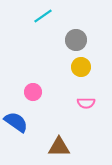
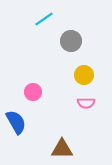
cyan line: moved 1 px right, 3 px down
gray circle: moved 5 px left, 1 px down
yellow circle: moved 3 px right, 8 px down
blue semicircle: rotated 25 degrees clockwise
brown triangle: moved 3 px right, 2 px down
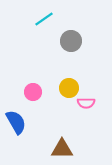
yellow circle: moved 15 px left, 13 px down
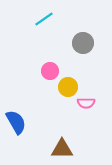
gray circle: moved 12 px right, 2 px down
yellow circle: moved 1 px left, 1 px up
pink circle: moved 17 px right, 21 px up
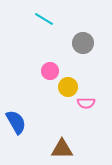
cyan line: rotated 66 degrees clockwise
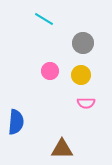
yellow circle: moved 13 px right, 12 px up
blue semicircle: rotated 35 degrees clockwise
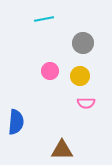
cyan line: rotated 42 degrees counterclockwise
yellow circle: moved 1 px left, 1 px down
brown triangle: moved 1 px down
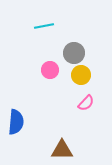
cyan line: moved 7 px down
gray circle: moved 9 px left, 10 px down
pink circle: moved 1 px up
yellow circle: moved 1 px right, 1 px up
pink semicircle: rotated 48 degrees counterclockwise
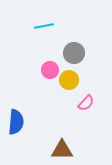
yellow circle: moved 12 px left, 5 px down
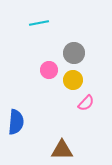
cyan line: moved 5 px left, 3 px up
pink circle: moved 1 px left
yellow circle: moved 4 px right
